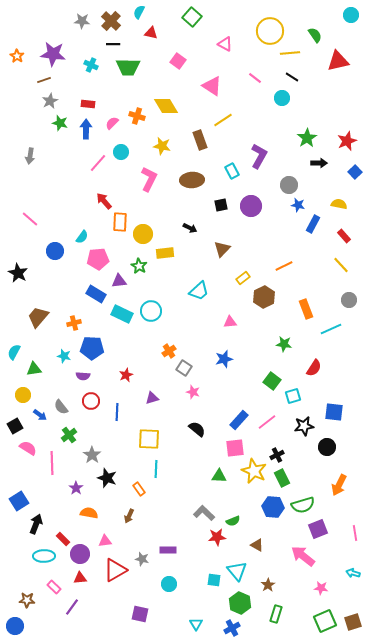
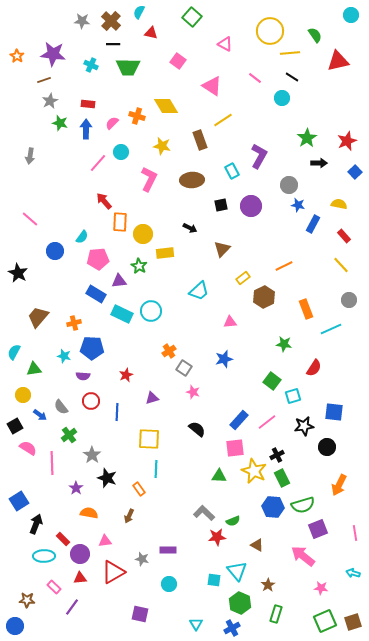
red triangle at (115, 570): moved 2 px left, 2 px down
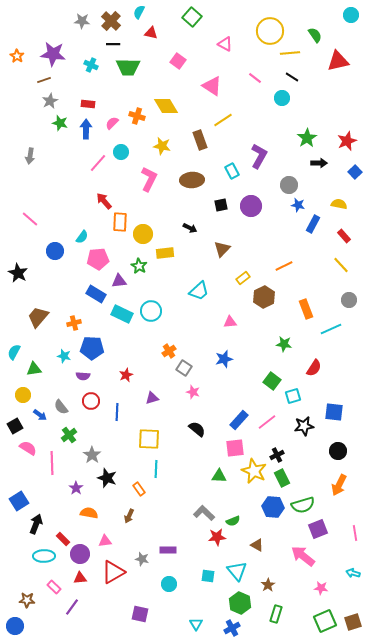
black circle at (327, 447): moved 11 px right, 4 px down
cyan square at (214, 580): moved 6 px left, 4 px up
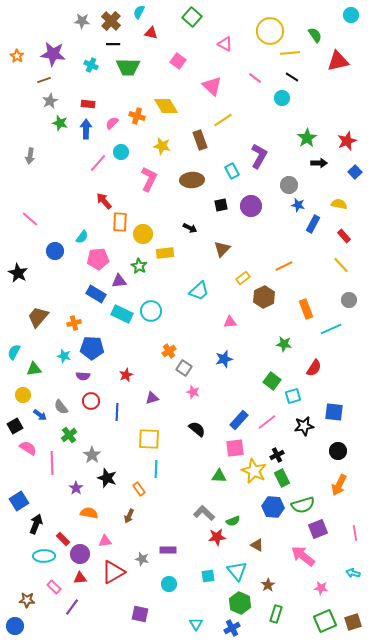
pink triangle at (212, 86): rotated 10 degrees clockwise
cyan square at (208, 576): rotated 16 degrees counterclockwise
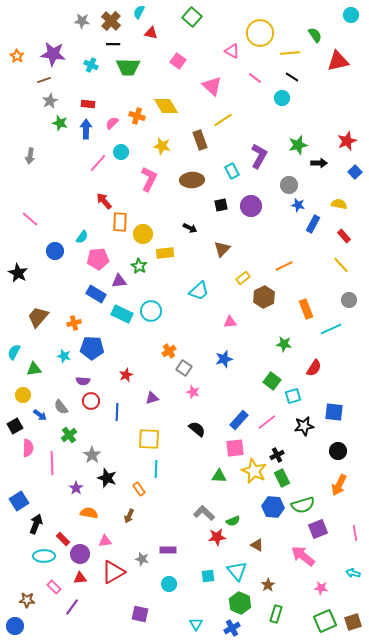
yellow circle at (270, 31): moved 10 px left, 2 px down
pink triangle at (225, 44): moved 7 px right, 7 px down
green star at (307, 138): moved 9 px left, 7 px down; rotated 18 degrees clockwise
purple semicircle at (83, 376): moved 5 px down
pink semicircle at (28, 448): rotated 60 degrees clockwise
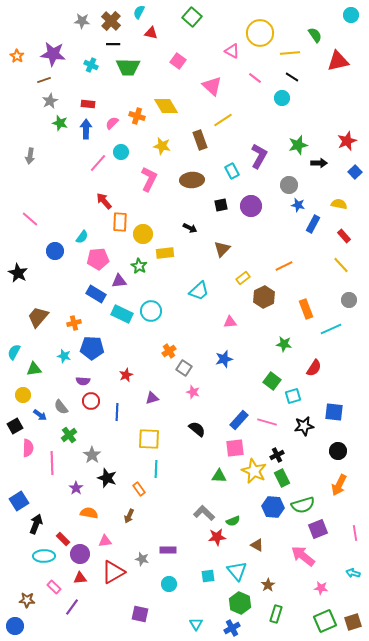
pink line at (267, 422): rotated 54 degrees clockwise
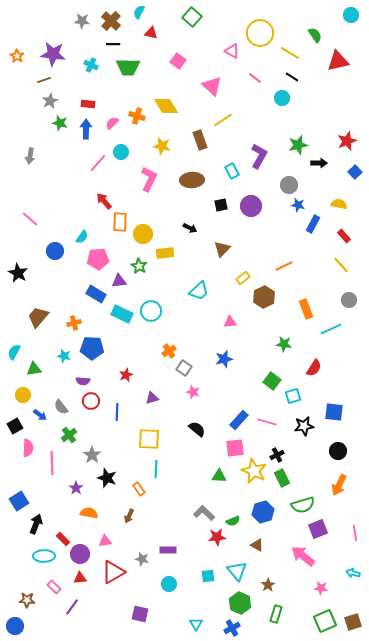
yellow line at (290, 53): rotated 36 degrees clockwise
blue hexagon at (273, 507): moved 10 px left, 5 px down; rotated 20 degrees counterclockwise
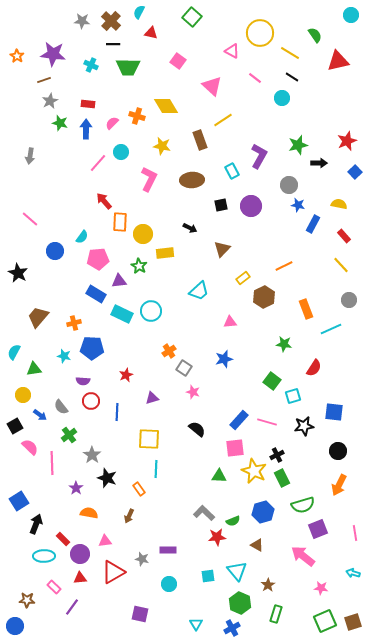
pink semicircle at (28, 448): moved 2 px right, 1 px up; rotated 48 degrees counterclockwise
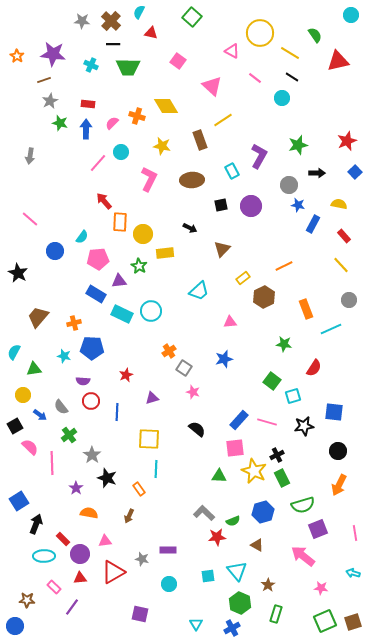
black arrow at (319, 163): moved 2 px left, 10 px down
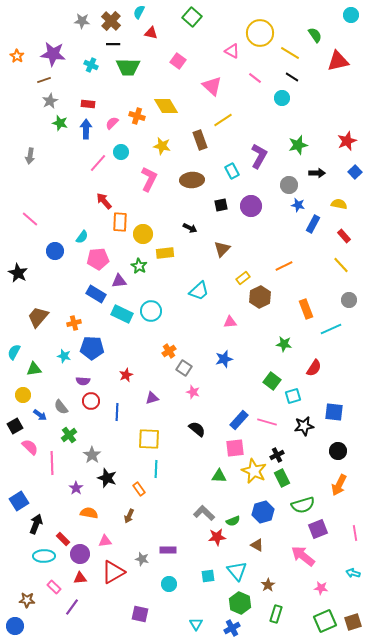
brown hexagon at (264, 297): moved 4 px left
